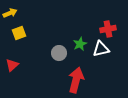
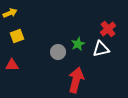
red cross: rotated 28 degrees counterclockwise
yellow square: moved 2 px left, 3 px down
green star: moved 2 px left
gray circle: moved 1 px left, 1 px up
red triangle: rotated 40 degrees clockwise
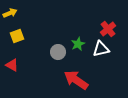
red triangle: rotated 32 degrees clockwise
red arrow: rotated 70 degrees counterclockwise
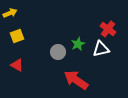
red cross: rotated 14 degrees counterclockwise
red triangle: moved 5 px right
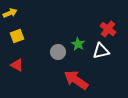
green star: rotated 16 degrees counterclockwise
white triangle: moved 2 px down
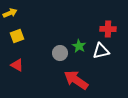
red cross: rotated 35 degrees counterclockwise
green star: moved 1 px right, 2 px down
gray circle: moved 2 px right, 1 px down
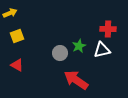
green star: rotated 16 degrees clockwise
white triangle: moved 1 px right, 1 px up
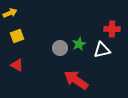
red cross: moved 4 px right
green star: moved 2 px up
gray circle: moved 5 px up
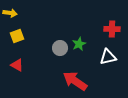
yellow arrow: rotated 32 degrees clockwise
white triangle: moved 6 px right, 7 px down
red arrow: moved 1 px left, 1 px down
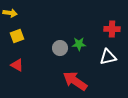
green star: rotated 24 degrees clockwise
